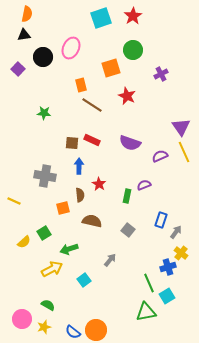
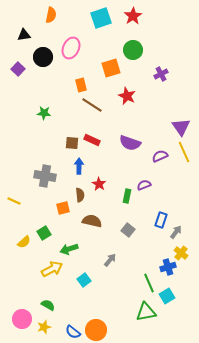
orange semicircle at (27, 14): moved 24 px right, 1 px down
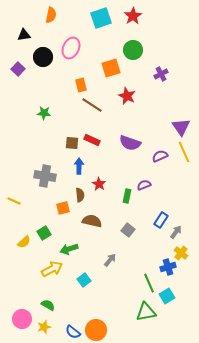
blue rectangle at (161, 220): rotated 14 degrees clockwise
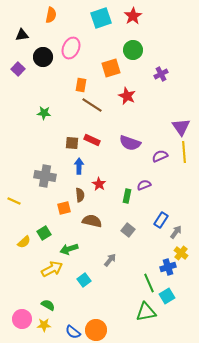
black triangle at (24, 35): moved 2 px left
orange rectangle at (81, 85): rotated 24 degrees clockwise
yellow line at (184, 152): rotated 20 degrees clockwise
orange square at (63, 208): moved 1 px right
yellow star at (44, 327): moved 2 px up; rotated 16 degrees clockwise
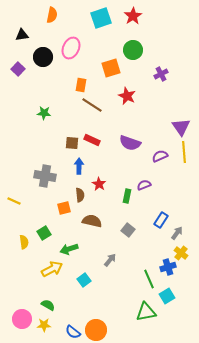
orange semicircle at (51, 15): moved 1 px right
gray arrow at (176, 232): moved 1 px right, 1 px down
yellow semicircle at (24, 242): rotated 56 degrees counterclockwise
green line at (149, 283): moved 4 px up
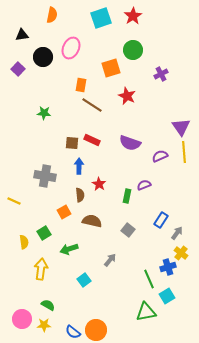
orange square at (64, 208): moved 4 px down; rotated 16 degrees counterclockwise
yellow arrow at (52, 269): moved 11 px left; rotated 55 degrees counterclockwise
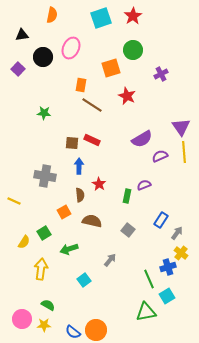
purple semicircle at (130, 143): moved 12 px right, 4 px up; rotated 50 degrees counterclockwise
yellow semicircle at (24, 242): rotated 40 degrees clockwise
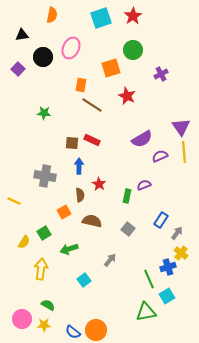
gray square at (128, 230): moved 1 px up
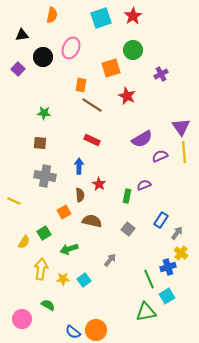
brown square at (72, 143): moved 32 px left
yellow star at (44, 325): moved 19 px right, 46 px up
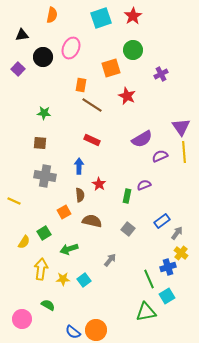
blue rectangle at (161, 220): moved 1 px right, 1 px down; rotated 21 degrees clockwise
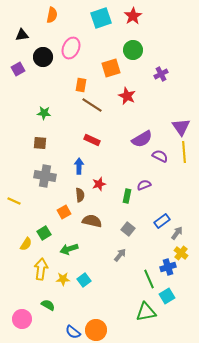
purple square at (18, 69): rotated 16 degrees clockwise
purple semicircle at (160, 156): rotated 49 degrees clockwise
red star at (99, 184): rotated 24 degrees clockwise
yellow semicircle at (24, 242): moved 2 px right, 2 px down
gray arrow at (110, 260): moved 10 px right, 5 px up
